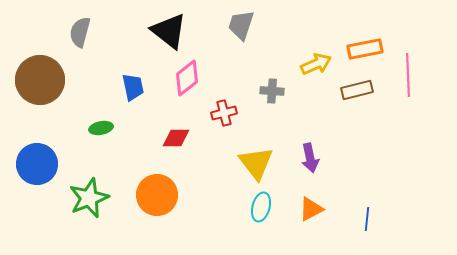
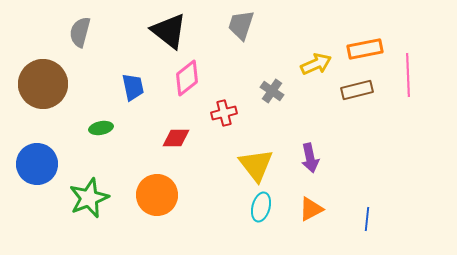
brown circle: moved 3 px right, 4 px down
gray cross: rotated 30 degrees clockwise
yellow triangle: moved 2 px down
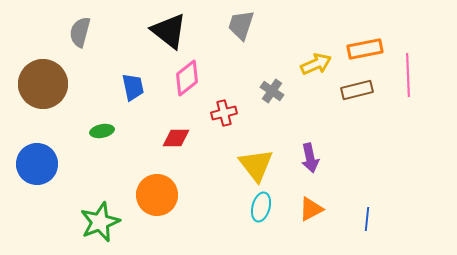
green ellipse: moved 1 px right, 3 px down
green star: moved 11 px right, 24 px down
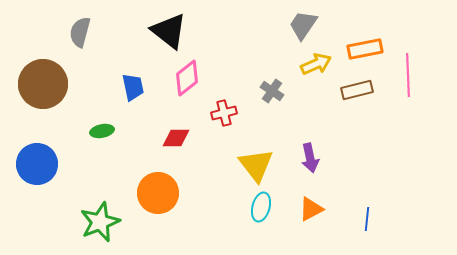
gray trapezoid: moved 62 px right; rotated 16 degrees clockwise
orange circle: moved 1 px right, 2 px up
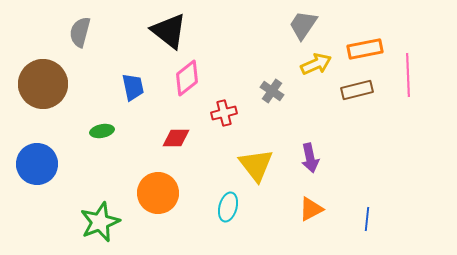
cyan ellipse: moved 33 px left
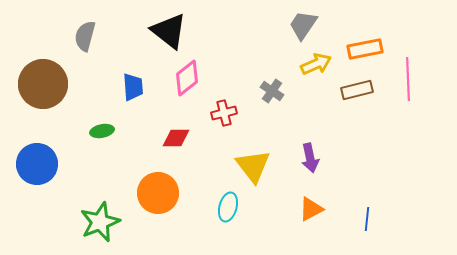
gray semicircle: moved 5 px right, 4 px down
pink line: moved 4 px down
blue trapezoid: rotated 8 degrees clockwise
yellow triangle: moved 3 px left, 1 px down
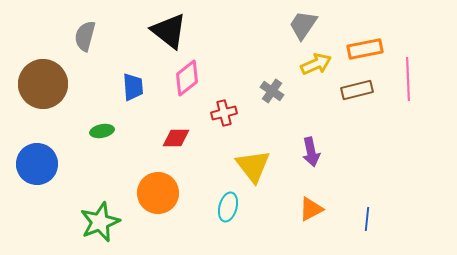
purple arrow: moved 1 px right, 6 px up
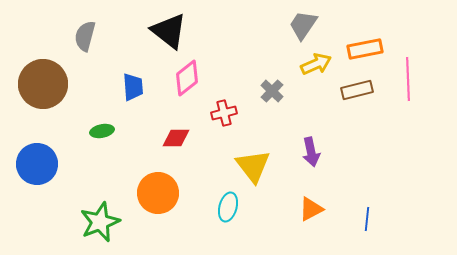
gray cross: rotated 10 degrees clockwise
